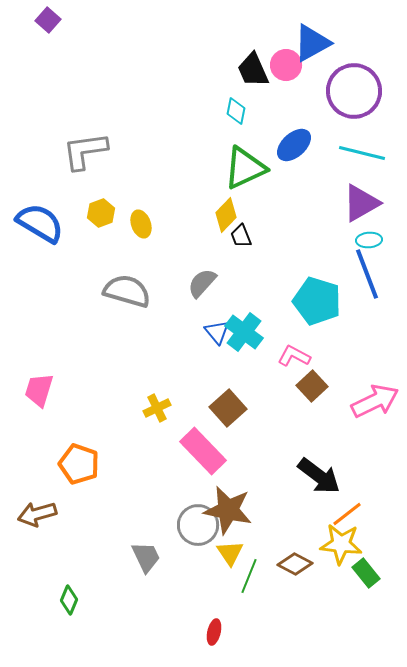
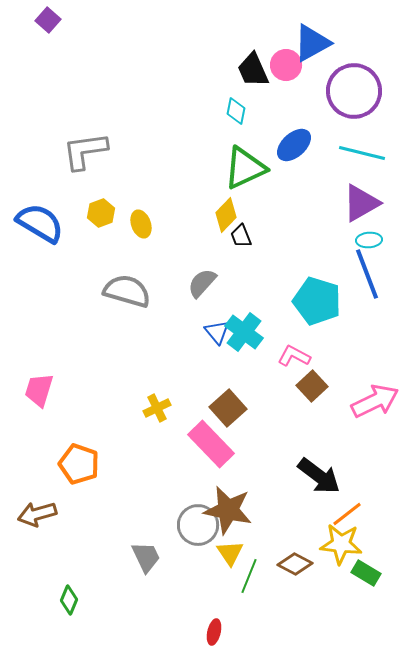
pink rectangle at (203, 451): moved 8 px right, 7 px up
green rectangle at (366, 573): rotated 20 degrees counterclockwise
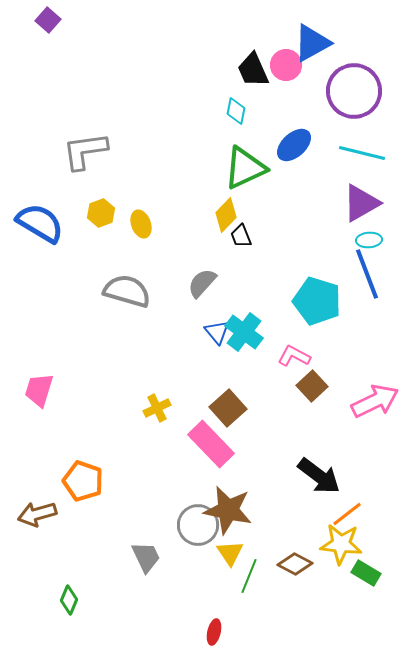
orange pentagon at (79, 464): moved 4 px right, 17 px down
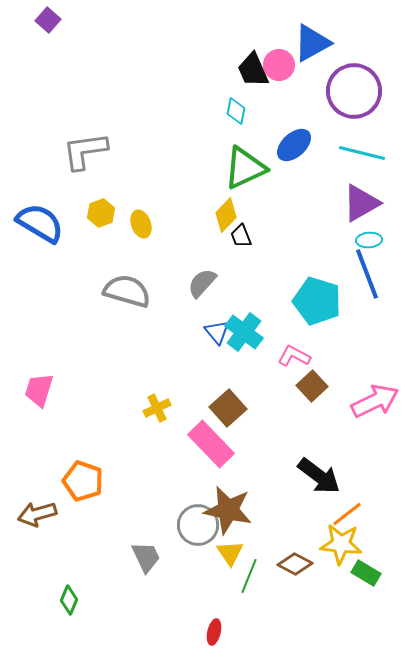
pink circle at (286, 65): moved 7 px left
